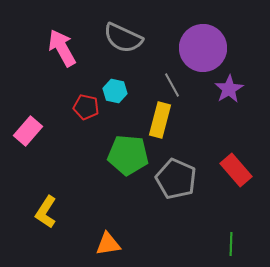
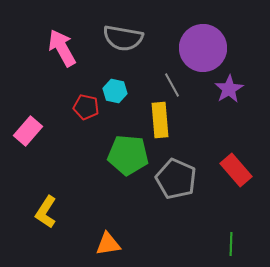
gray semicircle: rotated 15 degrees counterclockwise
yellow rectangle: rotated 20 degrees counterclockwise
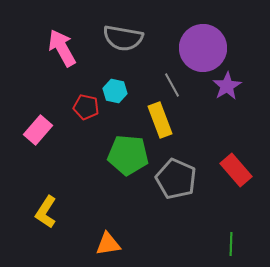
purple star: moved 2 px left, 3 px up
yellow rectangle: rotated 16 degrees counterclockwise
pink rectangle: moved 10 px right, 1 px up
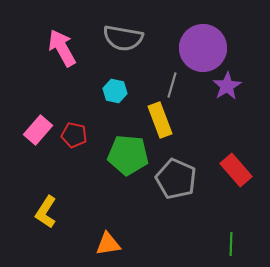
gray line: rotated 45 degrees clockwise
red pentagon: moved 12 px left, 28 px down
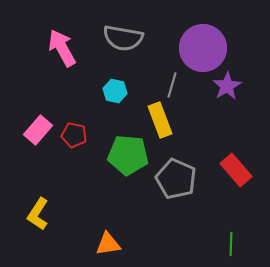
yellow L-shape: moved 8 px left, 2 px down
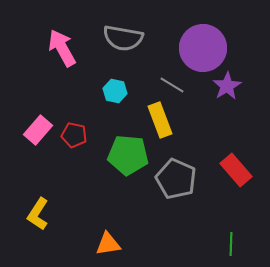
gray line: rotated 75 degrees counterclockwise
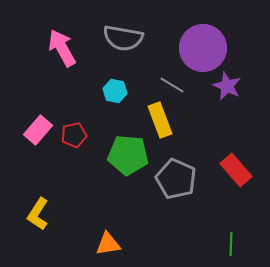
purple star: rotated 16 degrees counterclockwise
red pentagon: rotated 25 degrees counterclockwise
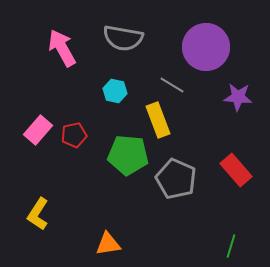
purple circle: moved 3 px right, 1 px up
purple star: moved 11 px right, 11 px down; rotated 20 degrees counterclockwise
yellow rectangle: moved 2 px left
green line: moved 2 px down; rotated 15 degrees clockwise
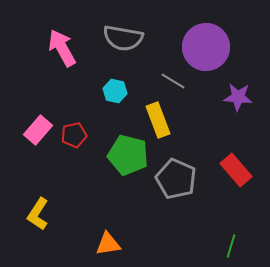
gray line: moved 1 px right, 4 px up
green pentagon: rotated 9 degrees clockwise
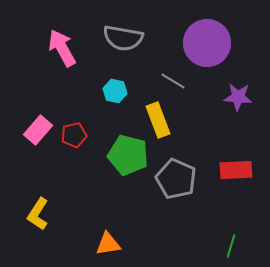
purple circle: moved 1 px right, 4 px up
red rectangle: rotated 52 degrees counterclockwise
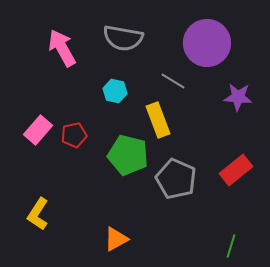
red rectangle: rotated 36 degrees counterclockwise
orange triangle: moved 8 px right, 5 px up; rotated 20 degrees counterclockwise
